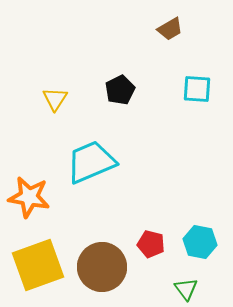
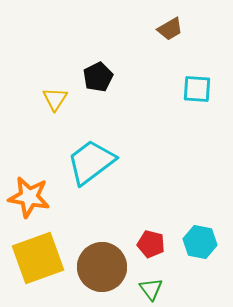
black pentagon: moved 22 px left, 13 px up
cyan trapezoid: rotated 14 degrees counterclockwise
yellow square: moved 7 px up
green triangle: moved 35 px left
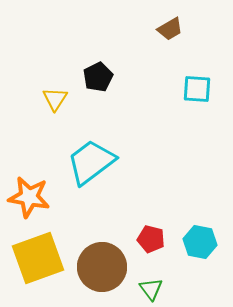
red pentagon: moved 5 px up
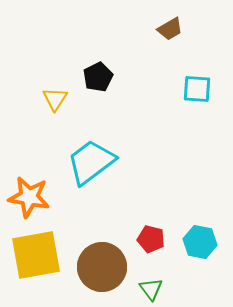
yellow square: moved 2 px left, 3 px up; rotated 10 degrees clockwise
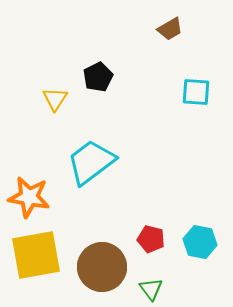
cyan square: moved 1 px left, 3 px down
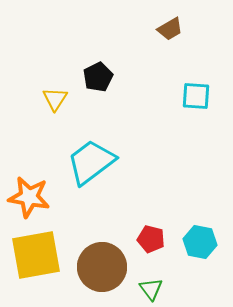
cyan square: moved 4 px down
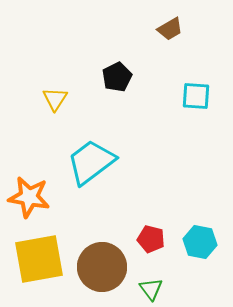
black pentagon: moved 19 px right
yellow square: moved 3 px right, 4 px down
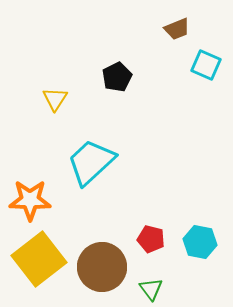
brown trapezoid: moved 7 px right; rotated 8 degrees clockwise
cyan square: moved 10 px right, 31 px up; rotated 20 degrees clockwise
cyan trapezoid: rotated 6 degrees counterclockwise
orange star: moved 1 px right, 3 px down; rotated 9 degrees counterclockwise
yellow square: rotated 28 degrees counterclockwise
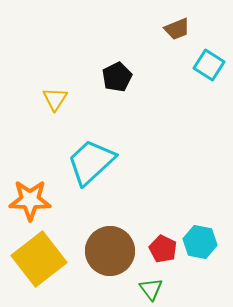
cyan square: moved 3 px right; rotated 8 degrees clockwise
red pentagon: moved 12 px right, 10 px down; rotated 12 degrees clockwise
brown circle: moved 8 px right, 16 px up
